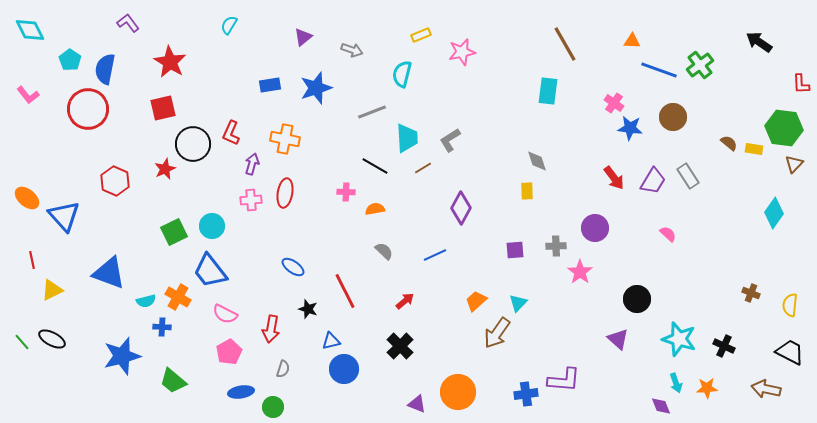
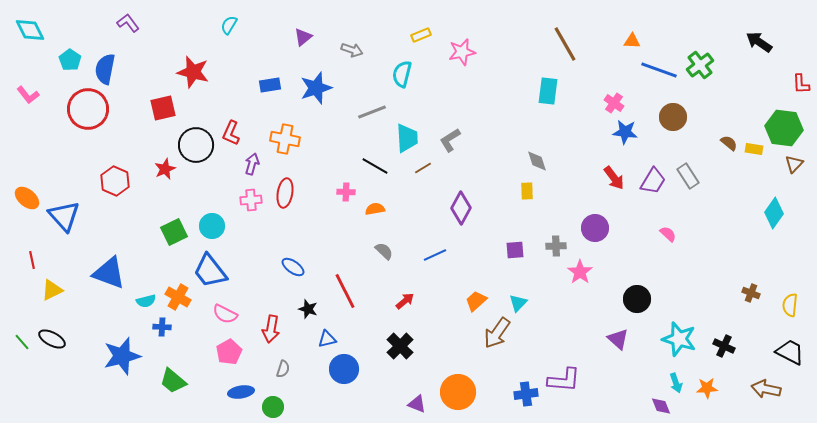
red star at (170, 62): moved 23 px right, 10 px down; rotated 16 degrees counterclockwise
blue star at (630, 128): moved 5 px left, 4 px down
black circle at (193, 144): moved 3 px right, 1 px down
blue triangle at (331, 341): moved 4 px left, 2 px up
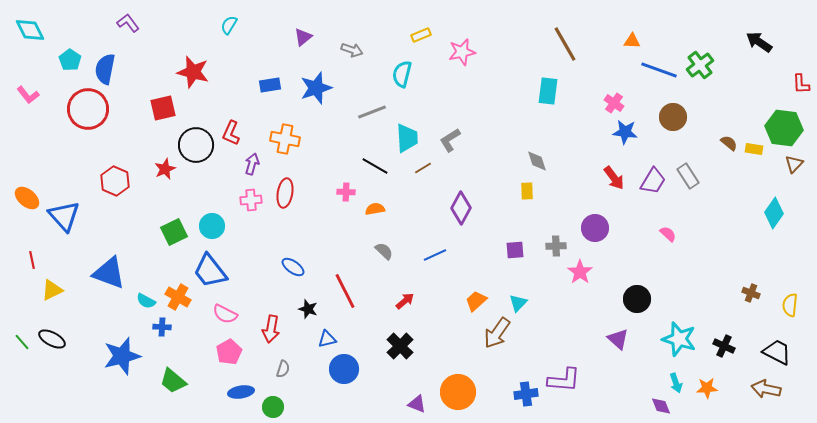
cyan semicircle at (146, 301): rotated 42 degrees clockwise
black trapezoid at (790, 352): moved 13 px left
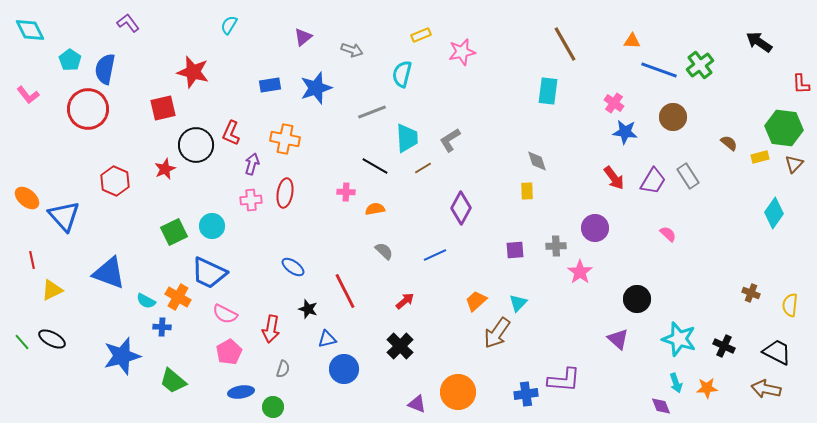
yellow rectangle at (754, 149): moved 6 px right, 8 px down; rotated 24 degrees counterclockwise
blue trapezoid at (210, 271): moved 1 px left, 2 px down; rotated 27 degrees counterclockwise
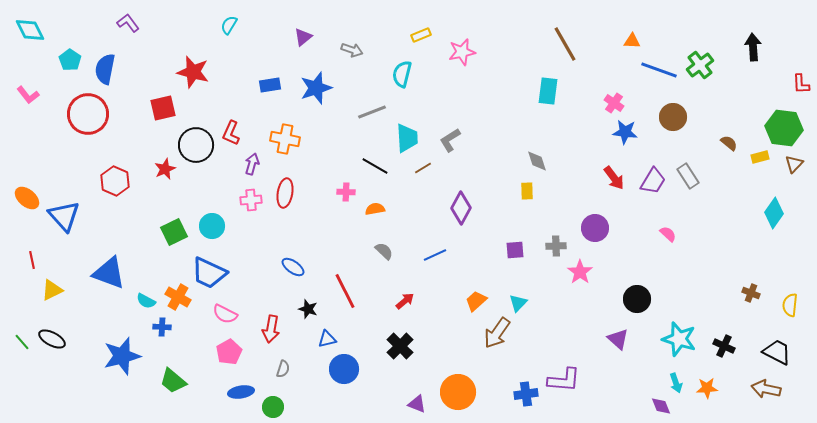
black arrow at (759, 42): moved 6 px left, 5 px down; rotated 52 degrees clockwise
red circle at (88, 109): moved 5 px down
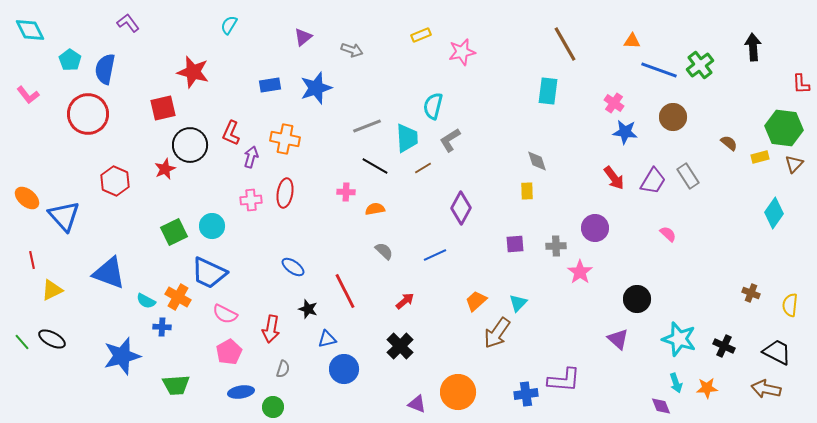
cyan semicircle at (402, 74): moved 31 px right, 32 px down
gray line at (372, 112): moved 5 px left, 14 px down
black circle at (196, 145): moved 6 px left
purple arrow at (252, 164): moved 1 px left, 7 px up
purple square at (515, 250): moved 6 px up
green trapezoid at (173, 381): moved 3 px right, 4 px down; rotated 44 degrees counterclockwise
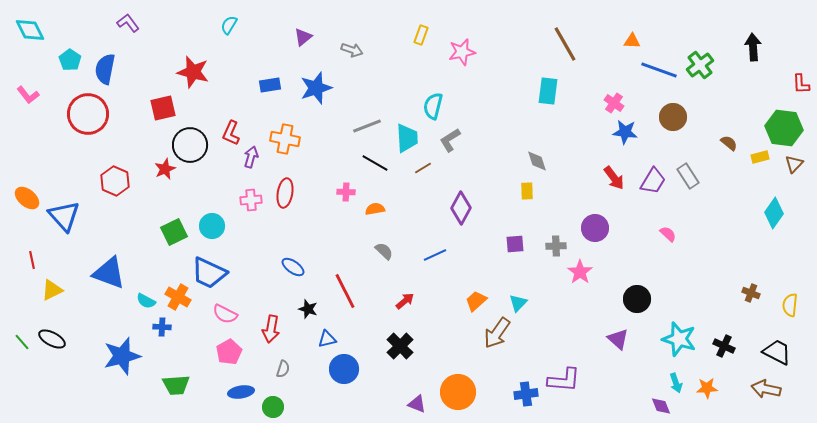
yellow rectangle at (421, 35): rotated 48 degrees counterclockwise
black line at (375, 166): moved 3 px up
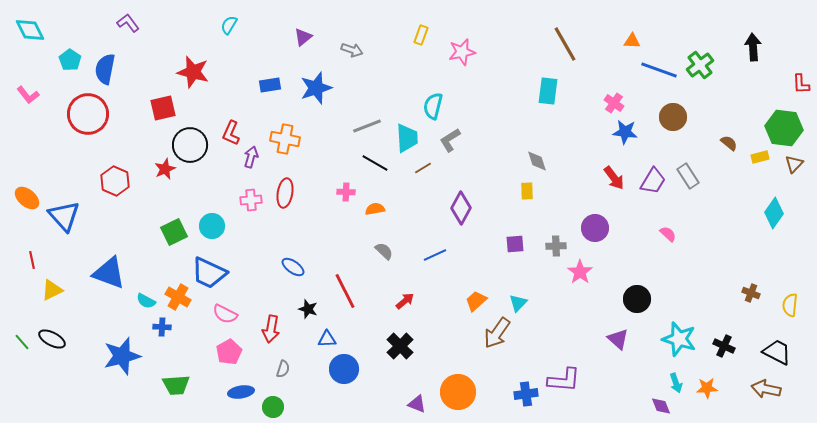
blue triangle at (327, 339): rotated 12 degrees clockwise
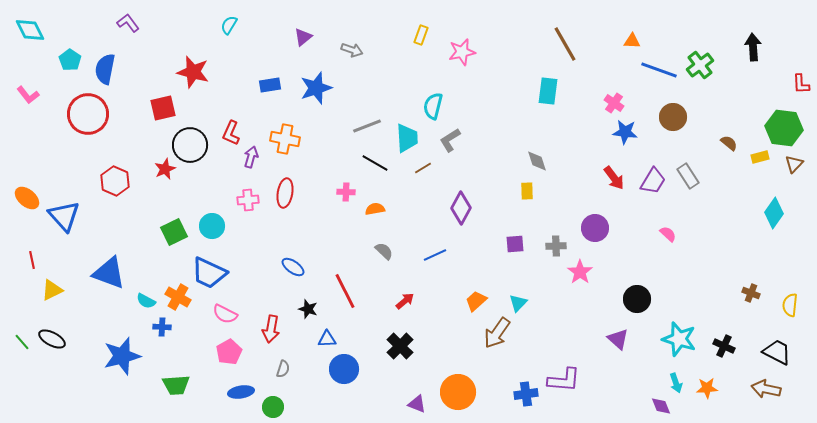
pink cross at (251, 200): moved 3 px left
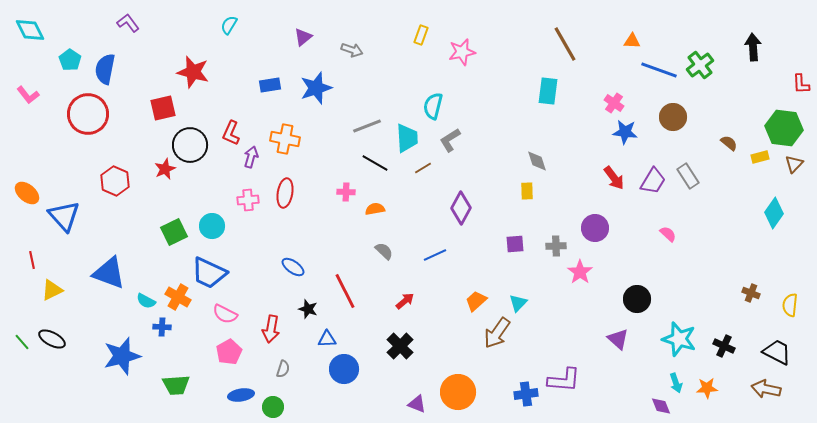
orange ellipse at (27, 198): moved 5 px up
blue ellipse at (241, 392): moved 3 px down
